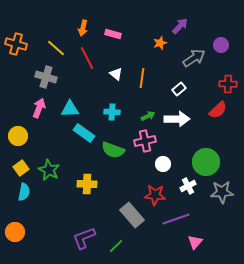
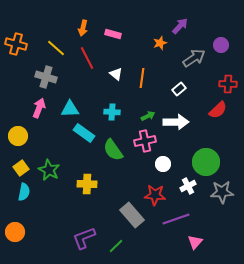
white arrow: moved 1 px left, 3 px down
green semicircle: rotated 35 degrees clockwise
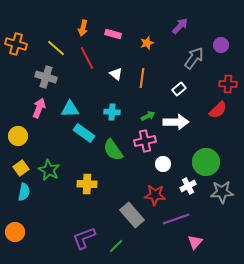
orange star: moved 13 px left
gray arrow: rotated 20 degrees counterclockwise
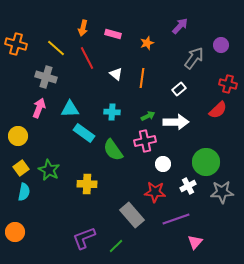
red cross: rotated 12 degrees clockwise
red star: moved 3 px up
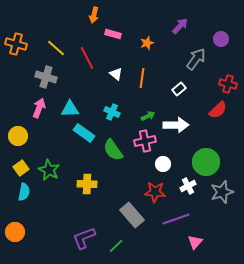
orange arrow: moved 11 px right, 13 px up
purple circle: moved 6 px up
gray arrow: moved 2 px right, 1 px down
cyan cross: rotated 21 degrees clockwise
white arrow: moved 3 px down
gray star: rotated 15 degrees counterclockwise
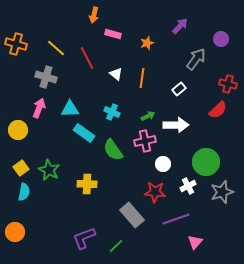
yellow circle: moved 6 px up
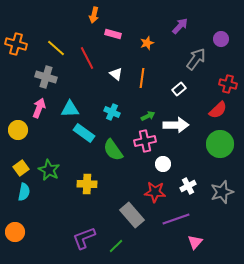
green circle: moved 14 px right, 18 px up
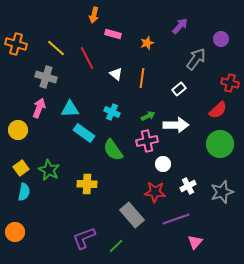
red cross: moved 2 px right, 1 px up
pink cross: moved 2 px right
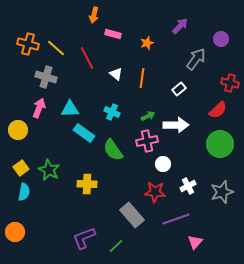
orange cross: moved 12 px right
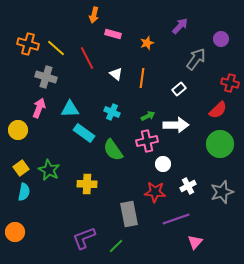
gray rectangle: moved 3 px left, 1 px up; rotated 30 degrees clockwise
